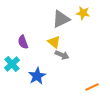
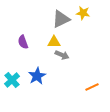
yellow triangle: rotated 40 degrees counterclockwise
cyan cross: moved 16 px down
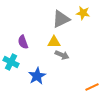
cyan cross: moved 1 px left, 18 px up; rotated 21 degrees counterclockwise
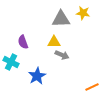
gray triangle: rotated 24 degrees clockwise
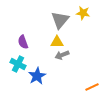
gray triangle: moved 1 px left, 1 px down; rotated 48 degrees counterclockwise
yellow triangle: moved 3 px right
gray arrow: rotated 136 degrees clockwise
cyan cross: moved 7 px right, 2 px down
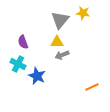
blue star: rotated 18 degrees counterclockwise
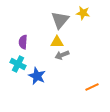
purple semicircle: rotated 24 degrees clockwise
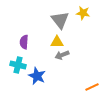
gray triangle: rotated 18 degrees counterclockwise
purple semicircle: moved 1 px right
cyan cross: moved 1 px down; rotated 14 degrees counterclockwise
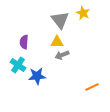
yellow star: rotated 16 degrees clockwise
cyan cross: rotated 21 degrees clockwise
blue star: rotated 30 degrees counterclockwise
